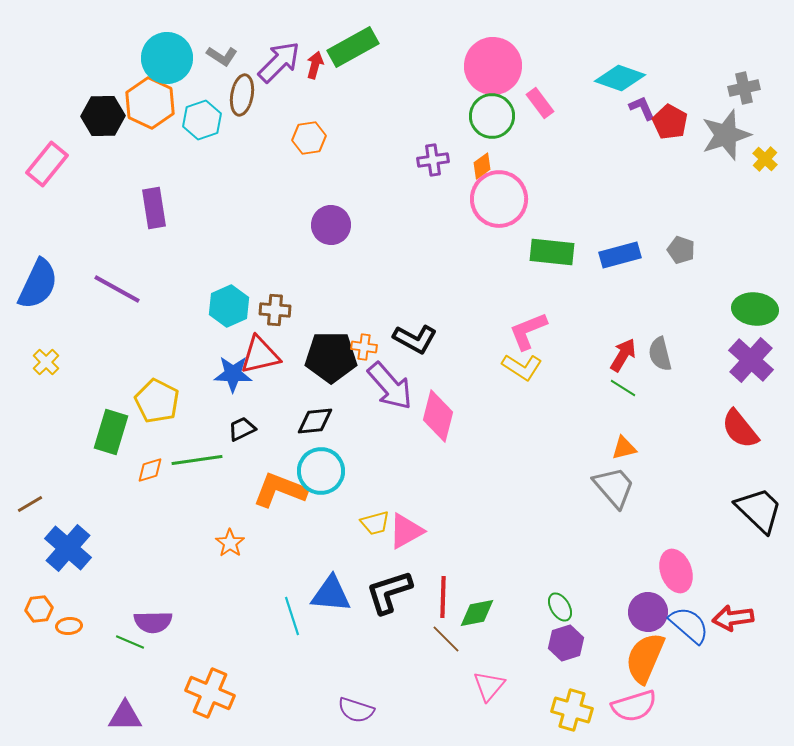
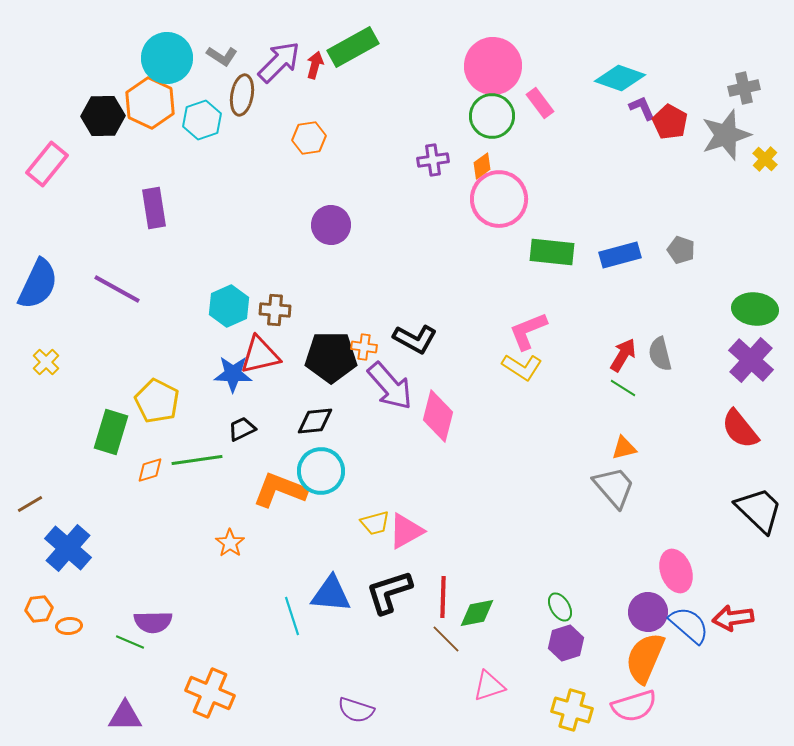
pink triangle at (489, 686): rotated 32 degrees clockwise
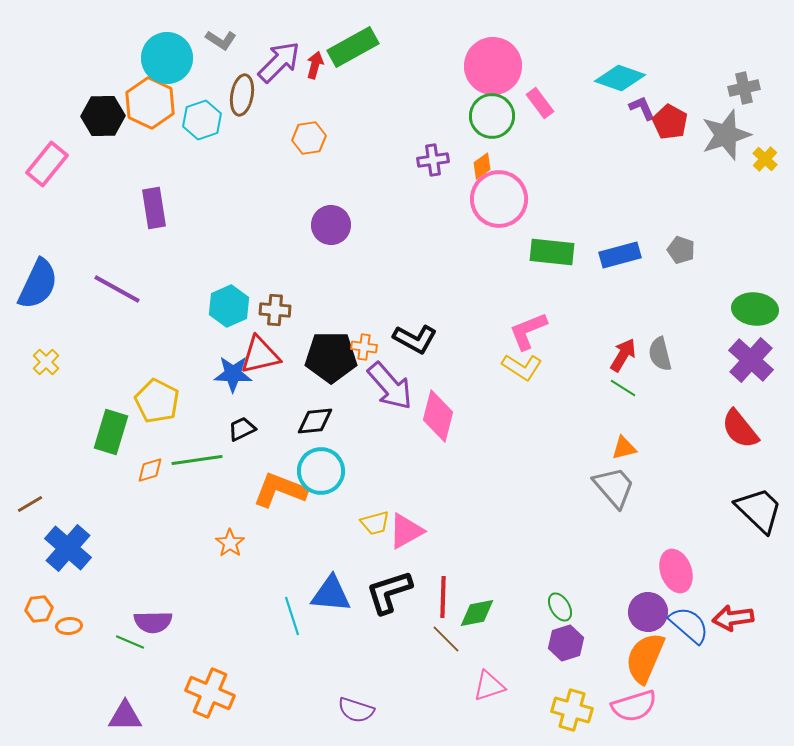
gray L-shape at (222, 56): moved 1 px left, 16 px up
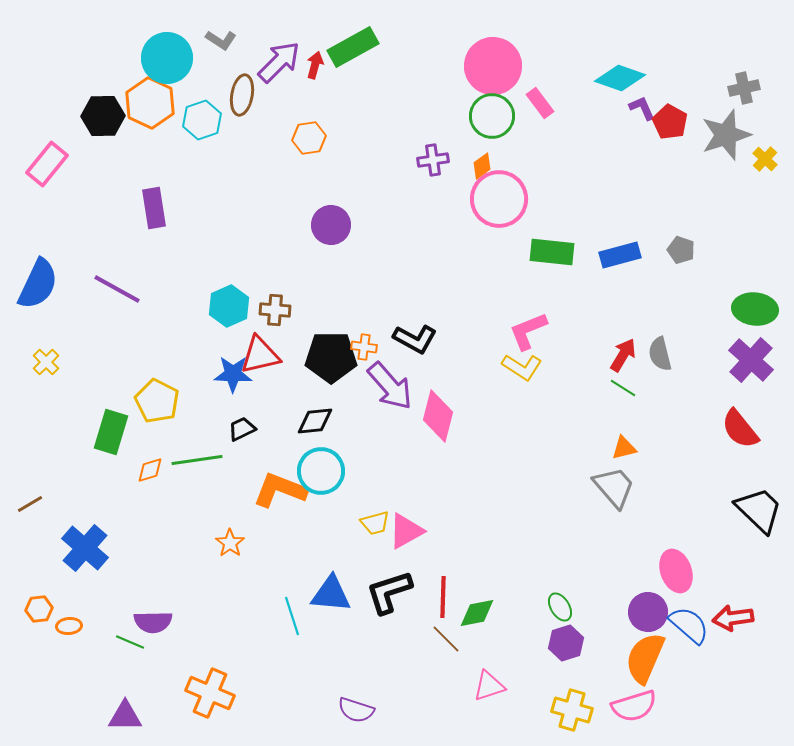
blue cross at (68, 548): moved 17 px right
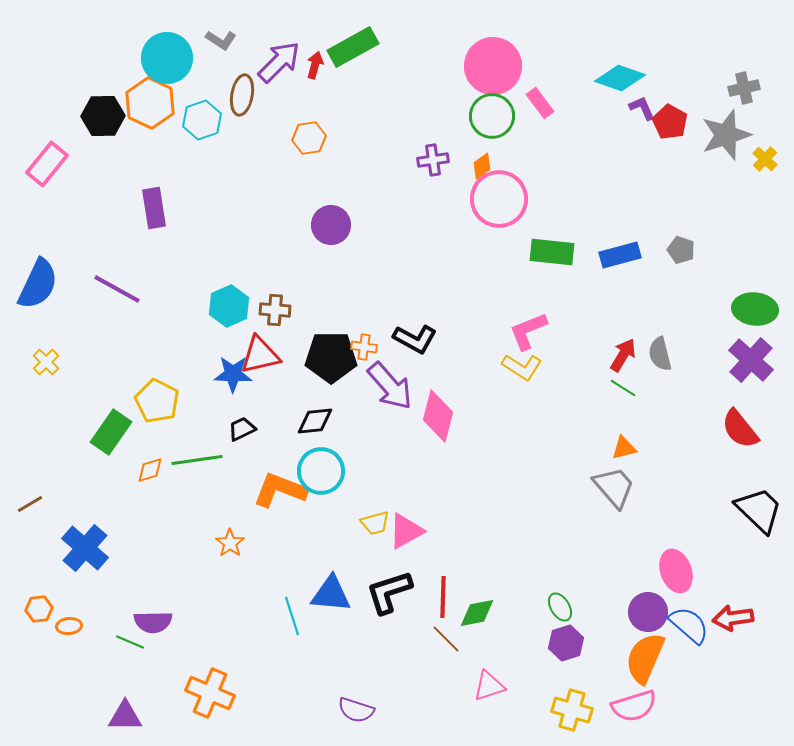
green rectangle at (111, 432): rotated 18 degrees clockwise
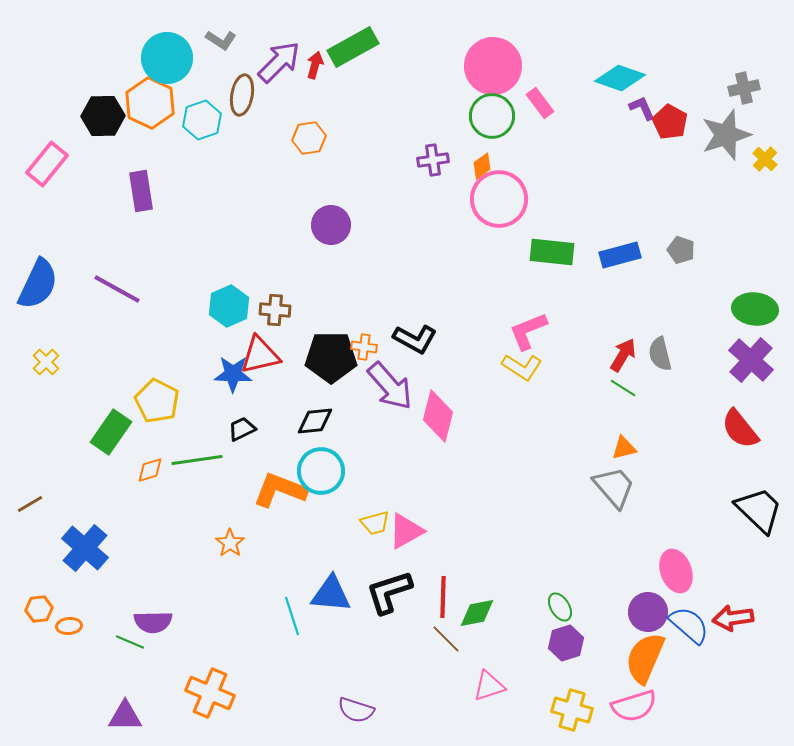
purple rectangle at (154, 208): moved 13 px left, 17 px up
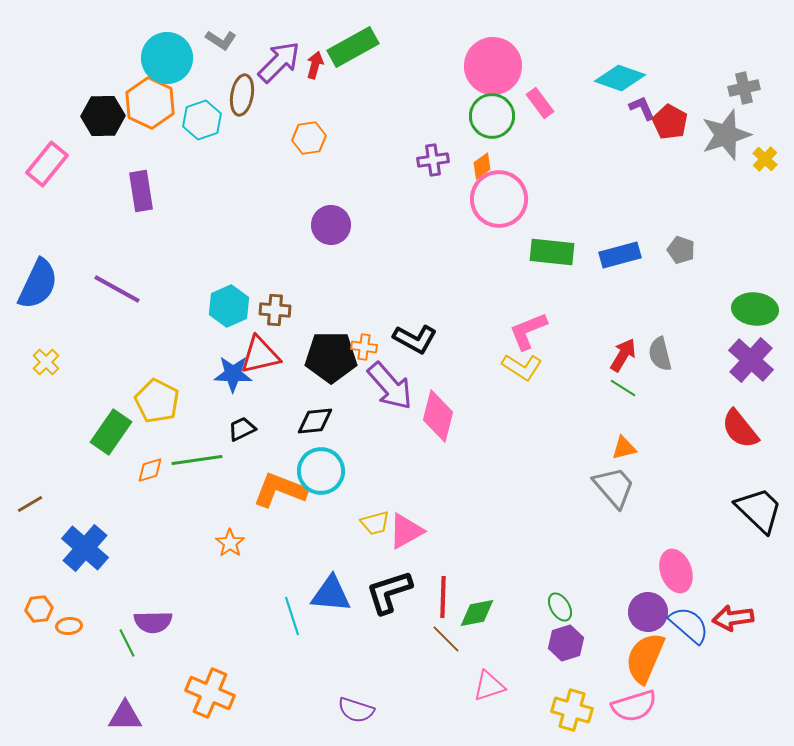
green line at (130, 642): moved 3 px left, 1 px down; rotated 40 degrees clockwise
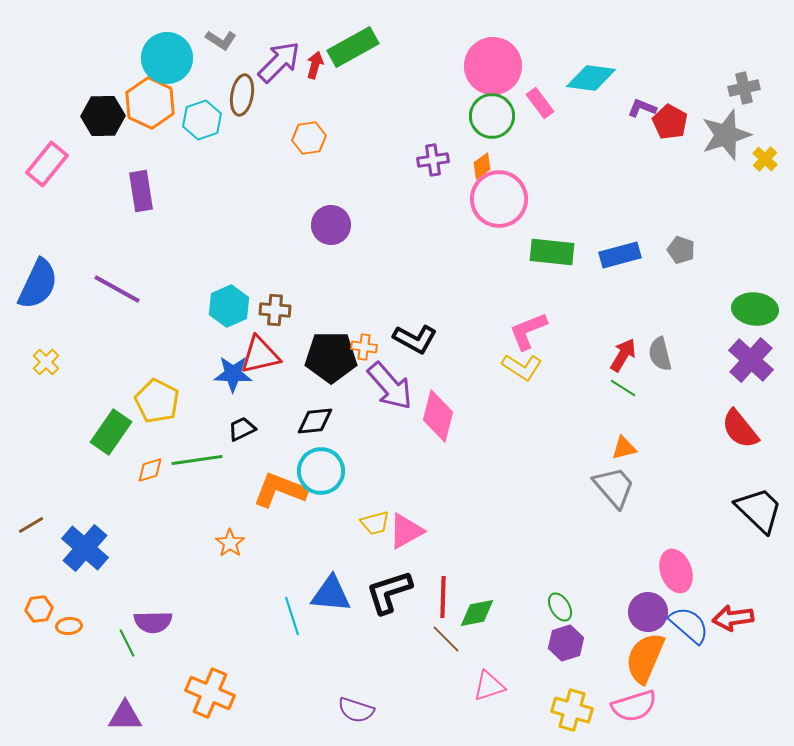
cyan diamond at (620, 78): moved 29 px left; rotated 12 degrees counterclockwise
purple L-shape at (642, 108): rotated 44 degrees counterclockwise
brown line at (30, 504): moved 1 px right, 21 px down
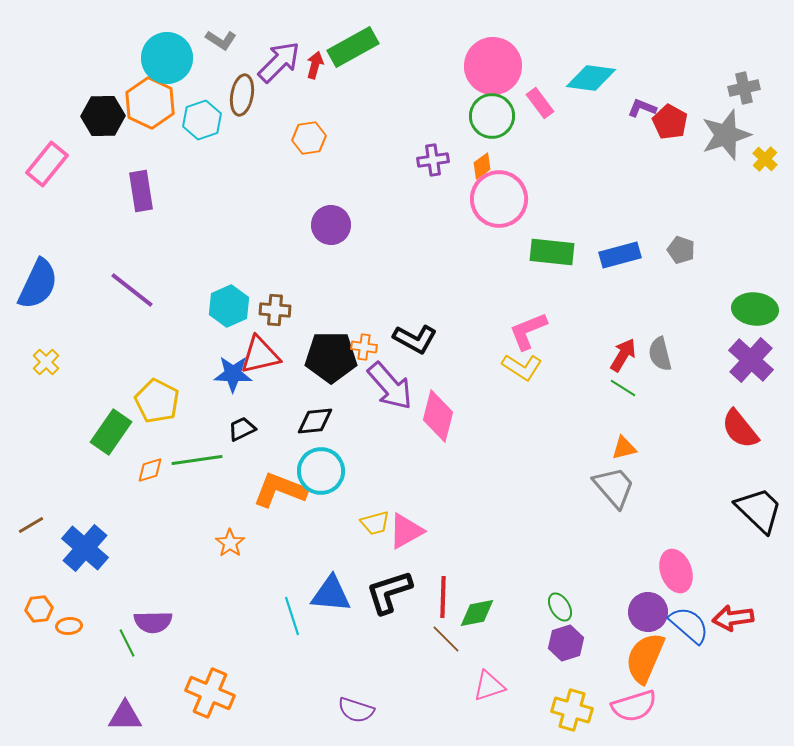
purple line at (117, 289): moved 15 px right, 1 px down; rotated 9 degrees clockwise
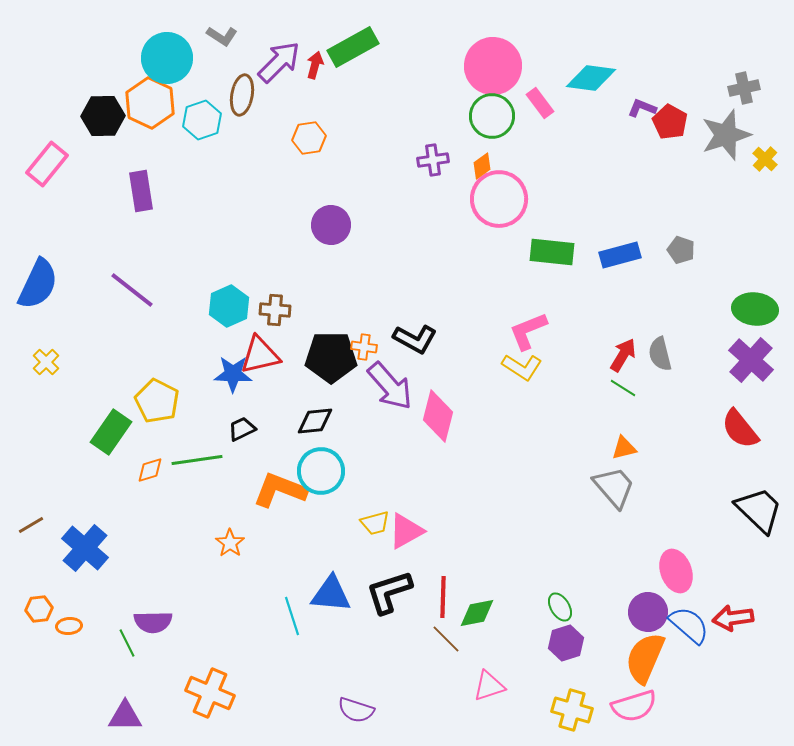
gray L-shape at (221, 40): moved 1 px right, 4 px up
